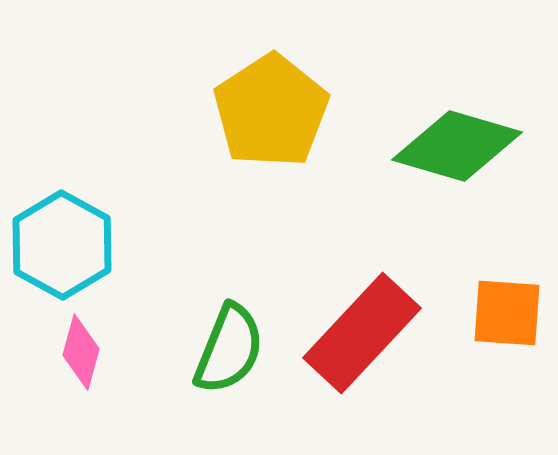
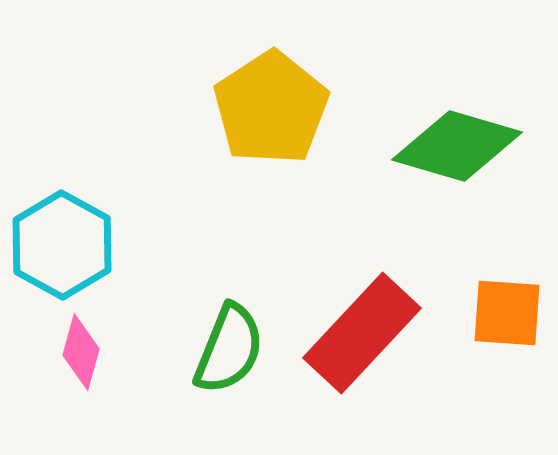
yellow pentagon: moved 3 px up
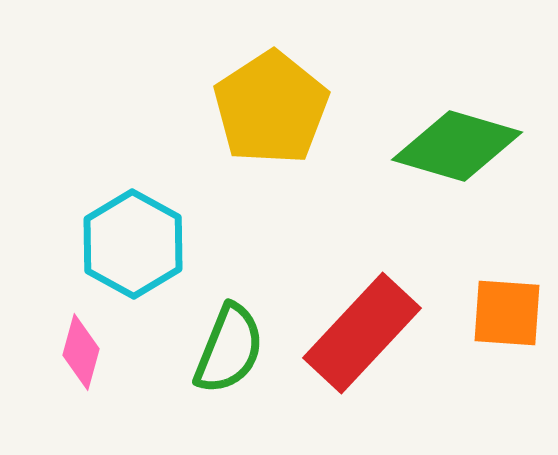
cyan hexagon: moved 71 px right, 1 px up
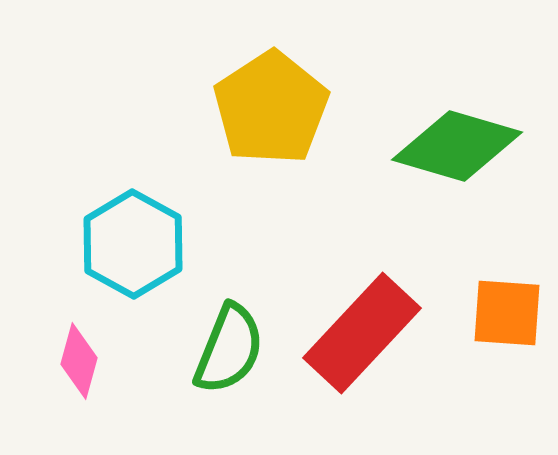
pink diamond: moved 2 px left, 9 px down
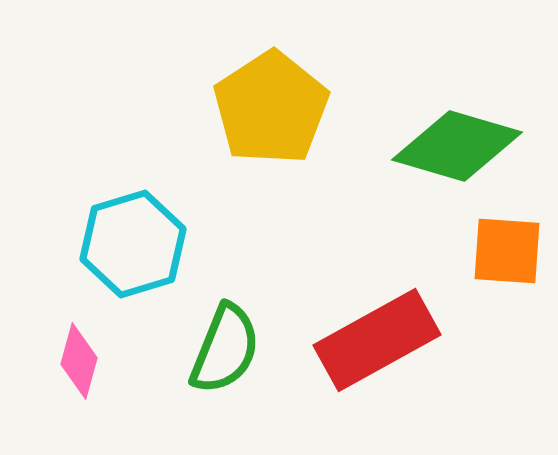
cyan hexagon: rotated 14 degrees clockwise
orange square: moved 62 px up
red rectangle: moved 15 px right, 7 px down; rotated 18 degrees clockwise
green semicircle: moved 4 px left
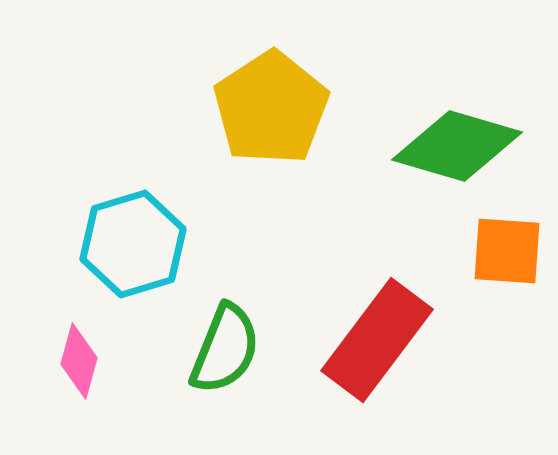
red rectangle: rotated 24 degrees counterclockwise
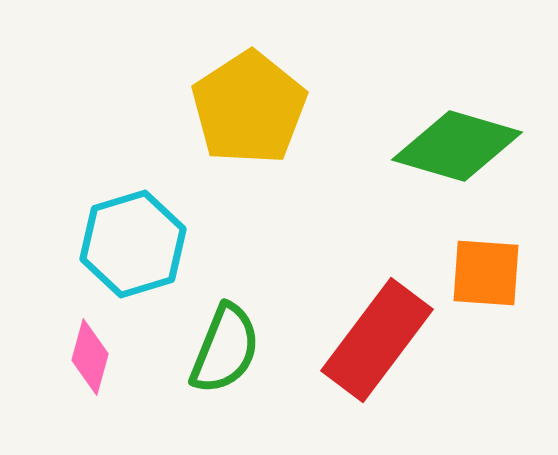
yellow pentagon: moved 22 px left
orange square: moved 21 px left, 22 px down
pink diamond: moved 11 px right, 4 px up
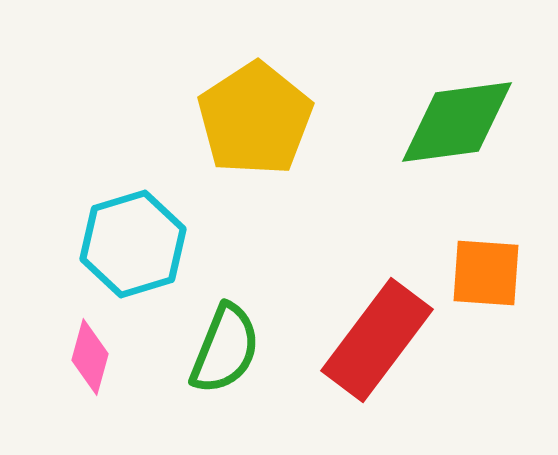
yellow pentagon: moved 6 px right, 11 px down
green diamond: moved 24 px up; rotated 24 degrees counterclockwise
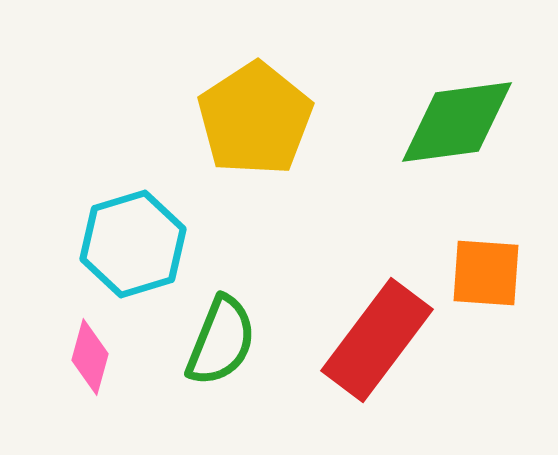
green semicircle: moved 4 px left, 8 px up
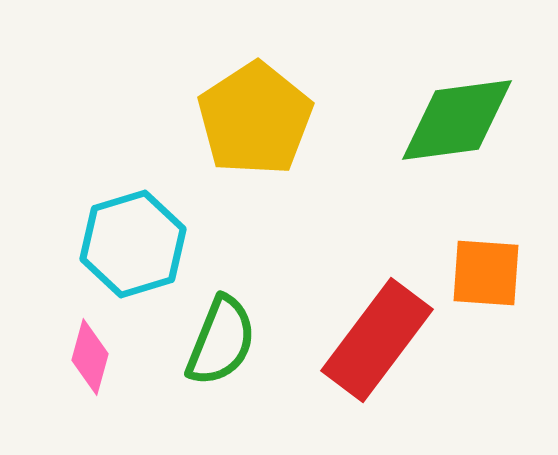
green diamond: moved 2 px up
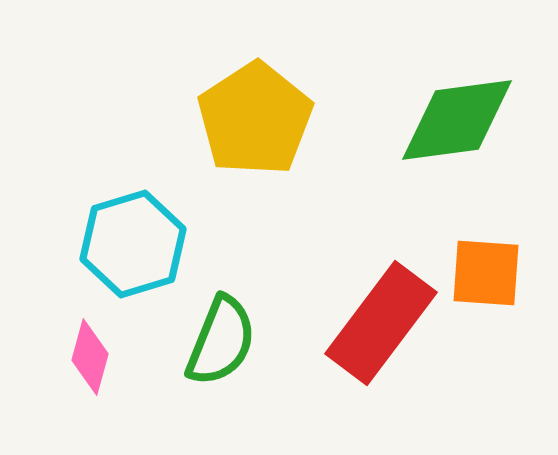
red rectangle: moved 4 px right, 17 px up
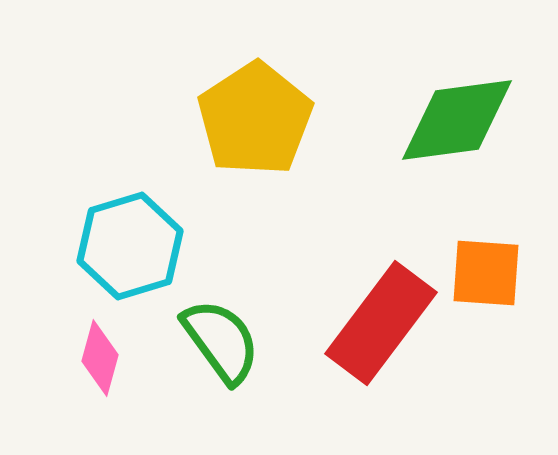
cyan hexagon: moved 3 px left, 2 px down
green semicircle: rotated 58 degrees counterclockwise
pink diamond: moved 10 px right, 1 px down
